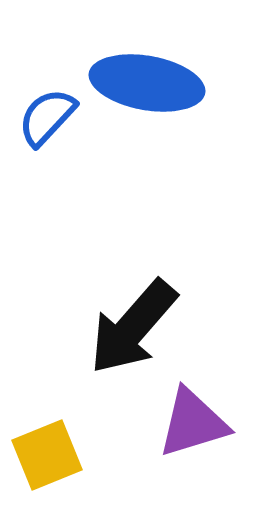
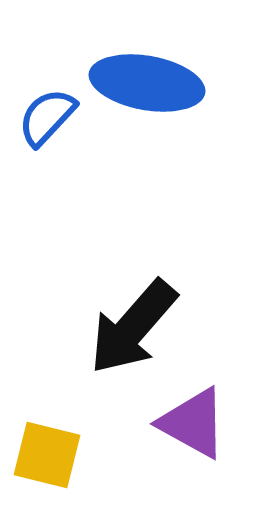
purple triangle: rotated 46 degrees clockwise
yellow square: rotated 36 degrees clockwise
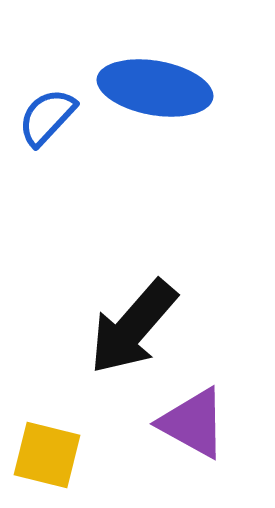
blue ellipse: moved 8 px right, 5 px down
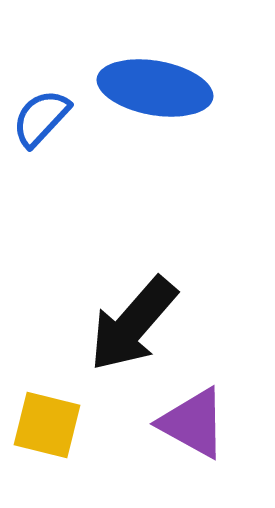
blue semicircle: moved 6 px left, 1 px down
black arrow: moved 3 px up
yellow square: moved 30 px up
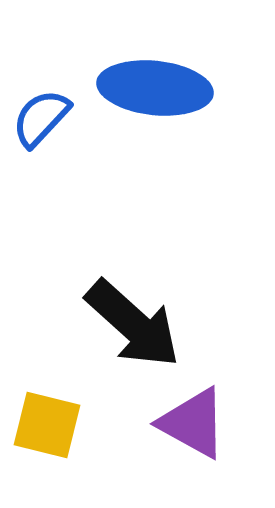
blue ellipse: rotated 4 degrees counterclockwise
black arrow: rotated 89 degrees counterclockwise
